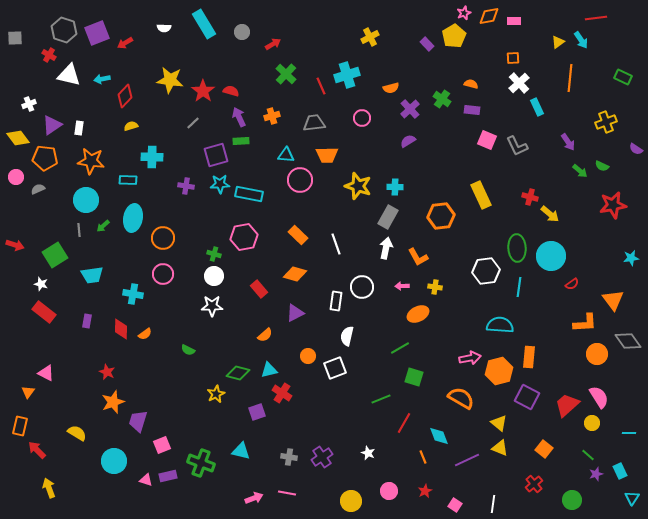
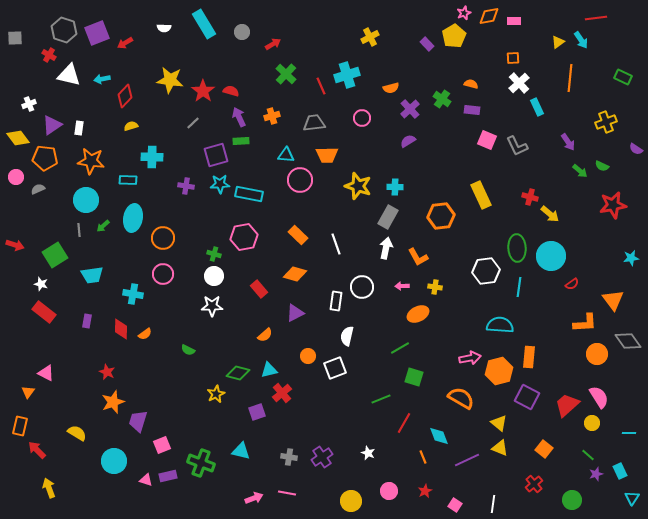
red cross at (282, 393): rotated 18 degrees clockwise
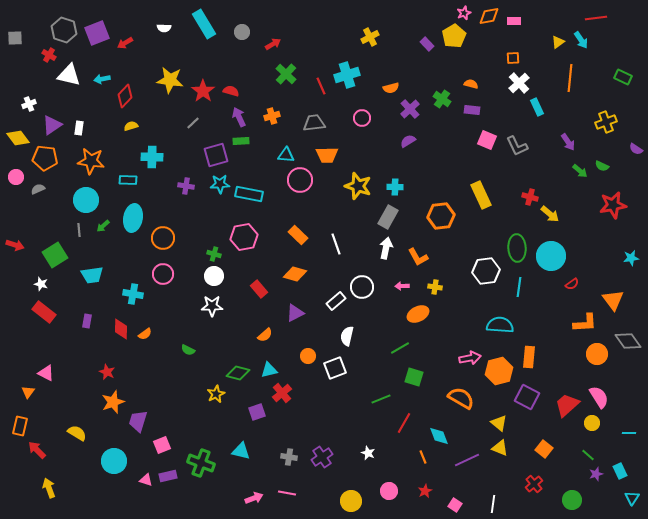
white rectangle at (336, 301): rotated 42 degrees clockwise
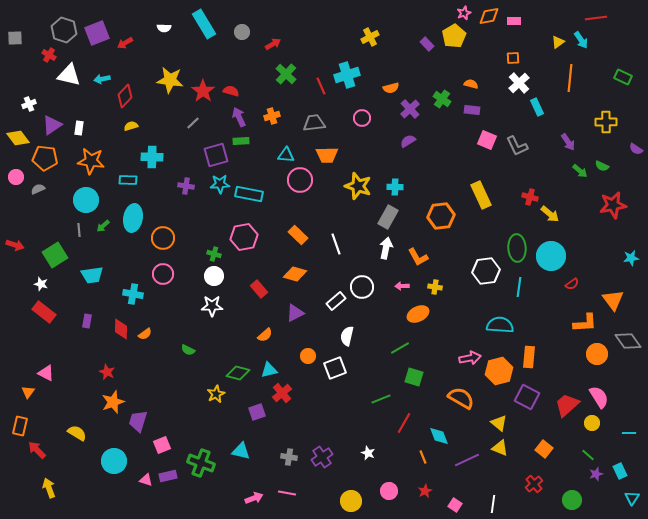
yellow cross at (606, 122): rotated 20 degrees clockwise
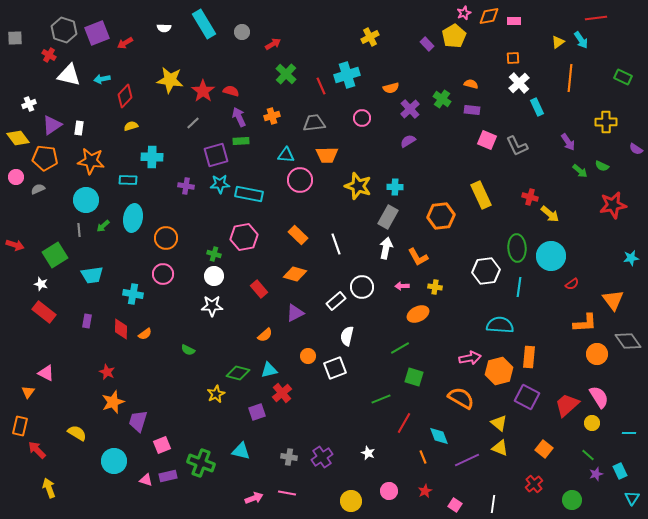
orange circle at (163, 238): moved 3 px right
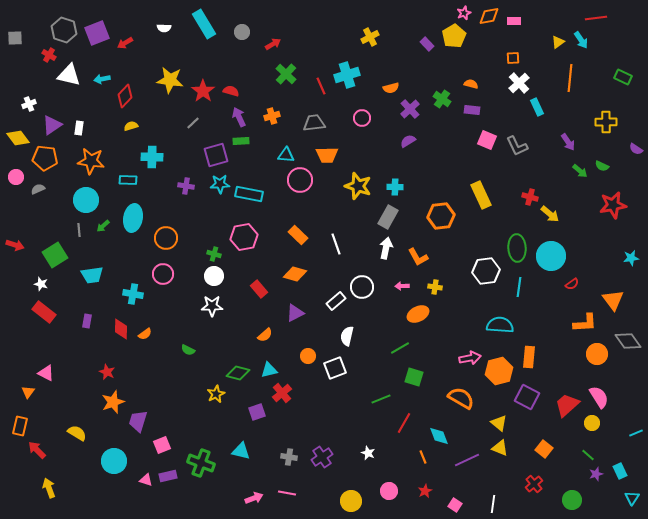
cyan line at (629, 433): moved 7 px right; rotated 24 degrees counterclockwise
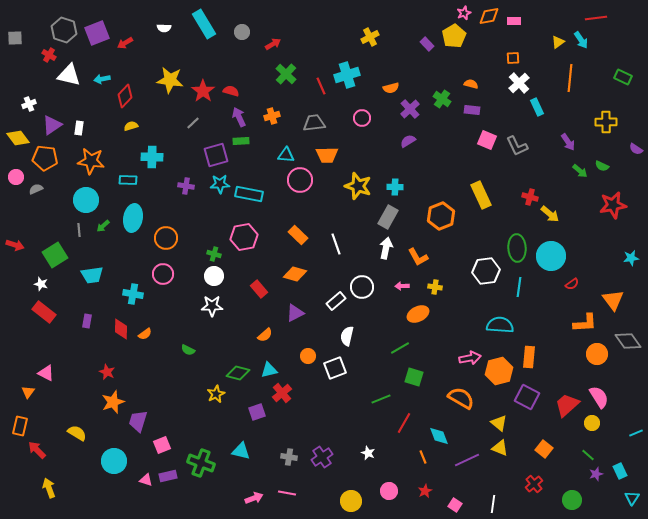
gray semicircle at (38, 189): moved 2 px left
orange hexagon at (441, 216): rotated 16 degrees counterclockwise
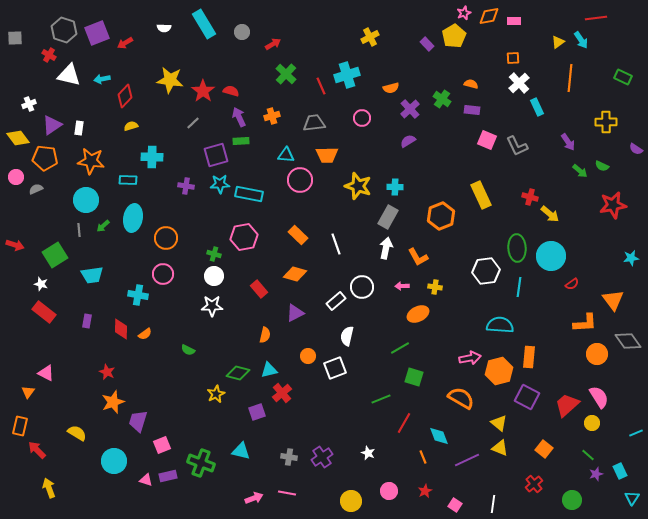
cyan cross at (133, 294): moved 5 px right, 1 px down
orange semicircle at (265, 335): rotated 35 degrees counterclockwise
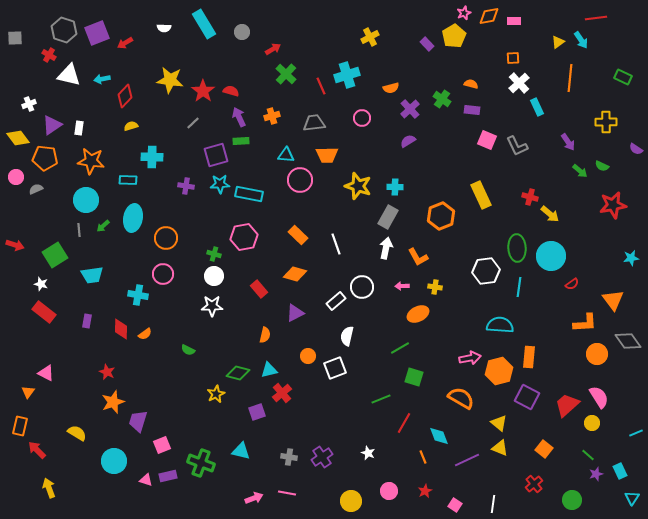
red arrow at (273, 44): moved 5 px down
